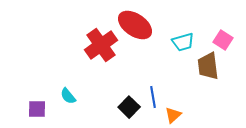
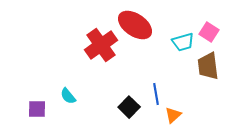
pink square: moved 14 px left, 8 px up
blue line: moved 3 px right, 3 px up
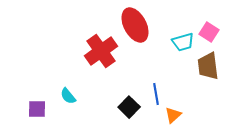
red ellipse: rotated 28 degrees clockwise
red cross: moved 6 px down
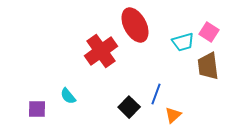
blue line: rotated 30 degrees clockwise
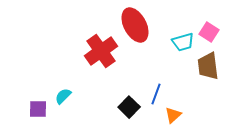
cyan semicircle: moved 5 px left; rotated 84 degrees clockwise
purple square: moved 1 px right
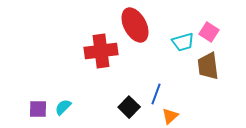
red cross: rotated 28 degrees clockwise
cyan semicircle: moved 11 px down
orange triangle: moved 3 px left, 1 px down
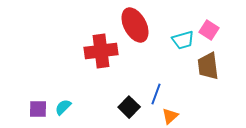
pink square: moved 2 px up
cyan trapezoid: moved 2 px up
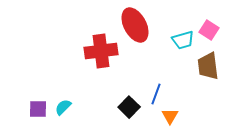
orange triangle: rotated 18 degrees counterclockwise
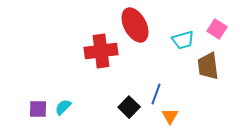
pink square: moved 8 px right, 1 px up
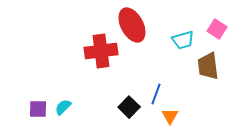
red ellipse: moved 3 px left
